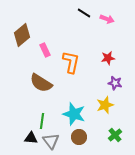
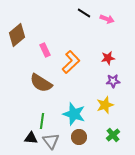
brown diamond: moved 5 px left
orange L-shape: rotated 35 degrees clockwise
purple star: moved 2 px left, 2 px up; rotated 16 degrees counterclockwise
green cross: moved 2 px left
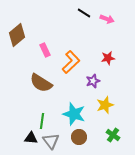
purple star: moved 20 px left; rotated 16 degrees counterclockwise
green cross: rotated 16 degrees counterclockwise
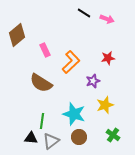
gray triangle: rotated 30 degrees clockwise
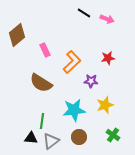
orange L-shape: moved 1 px right
purple star: moved 2 px left; rotated 24 degrees clockwise
cyan star: moved 4 px up; rotated 25 degrees counterclockwise
